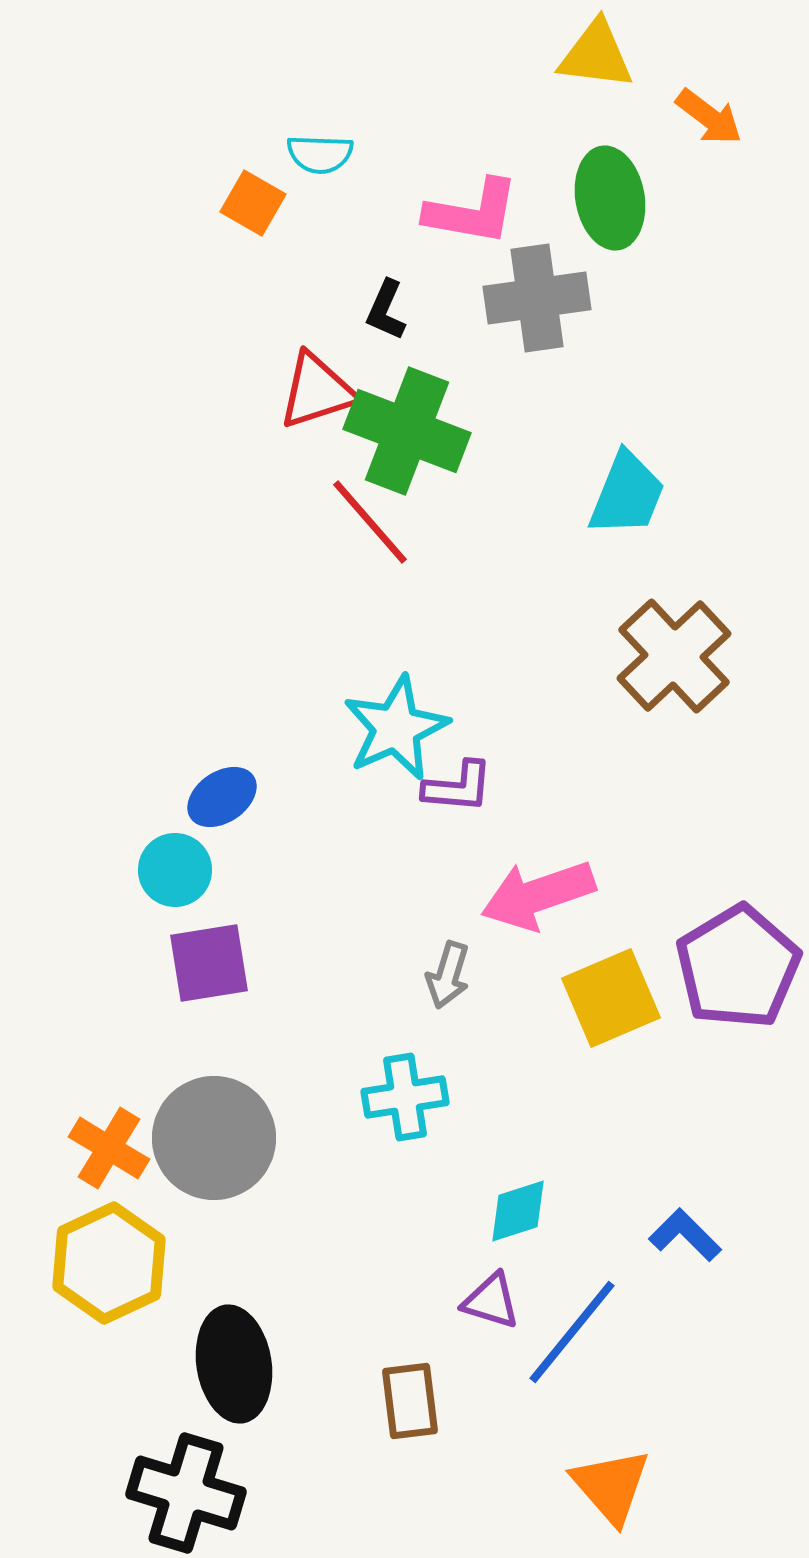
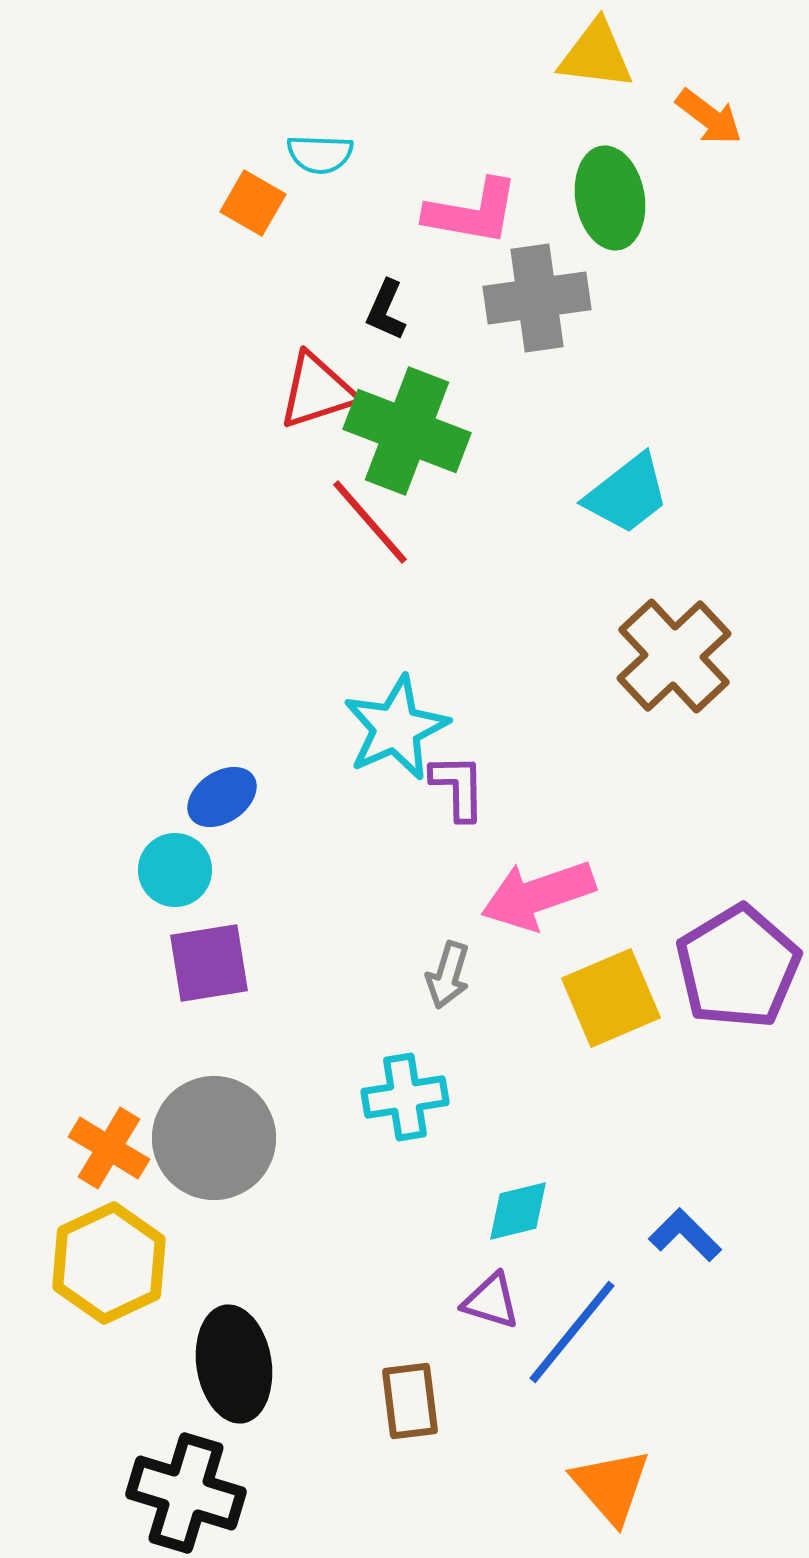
cyan trapezoid: rotated 30 degrees clockwise
purple L-shape: rotated 96 degrees counterclockwise
cyan diamond: rotated 4 degrees clockwise
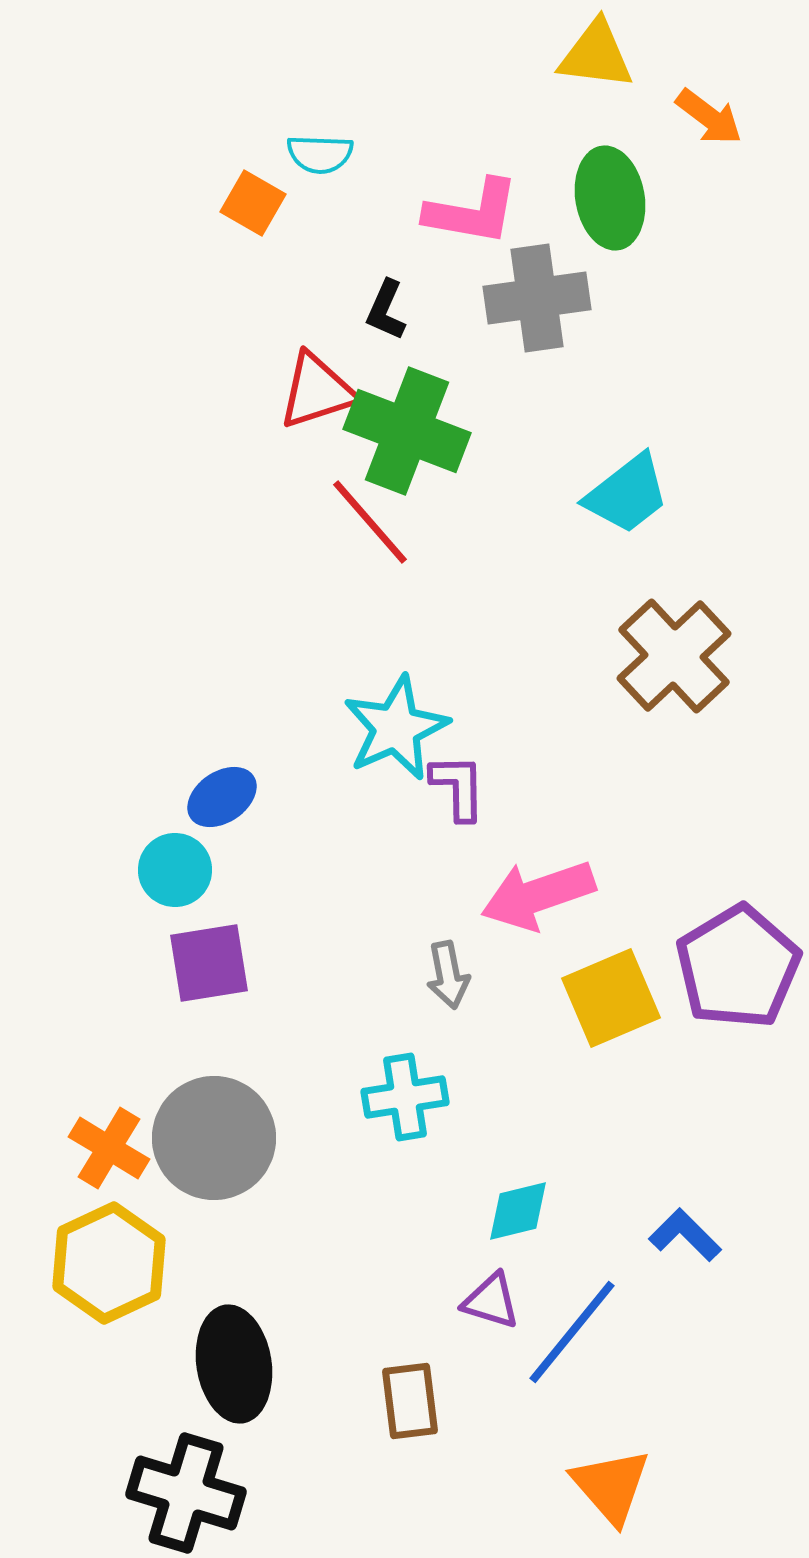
gray arrow: rotated 28 degrees counterclockwise
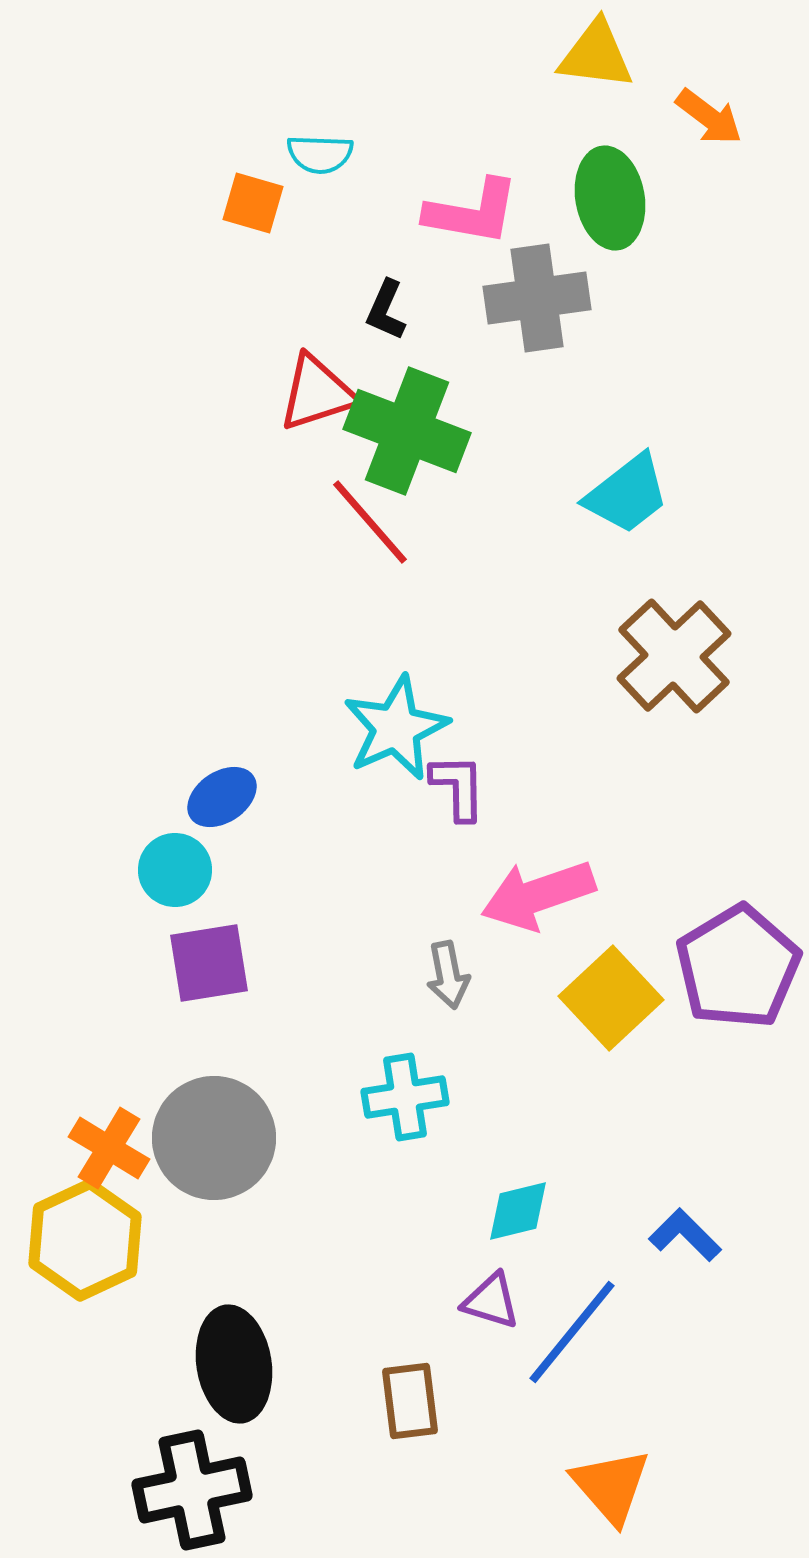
orange square: rotated 14 degrees counterclockwise
red triangle: moved 2 px down
yellow square: rotated 20 degrees counterclockwise
yellow hexagon: moved 24 px left, 23 px up
black cross: moved 6 px right, 3 px up; rotated 29 degrees counterclockwise
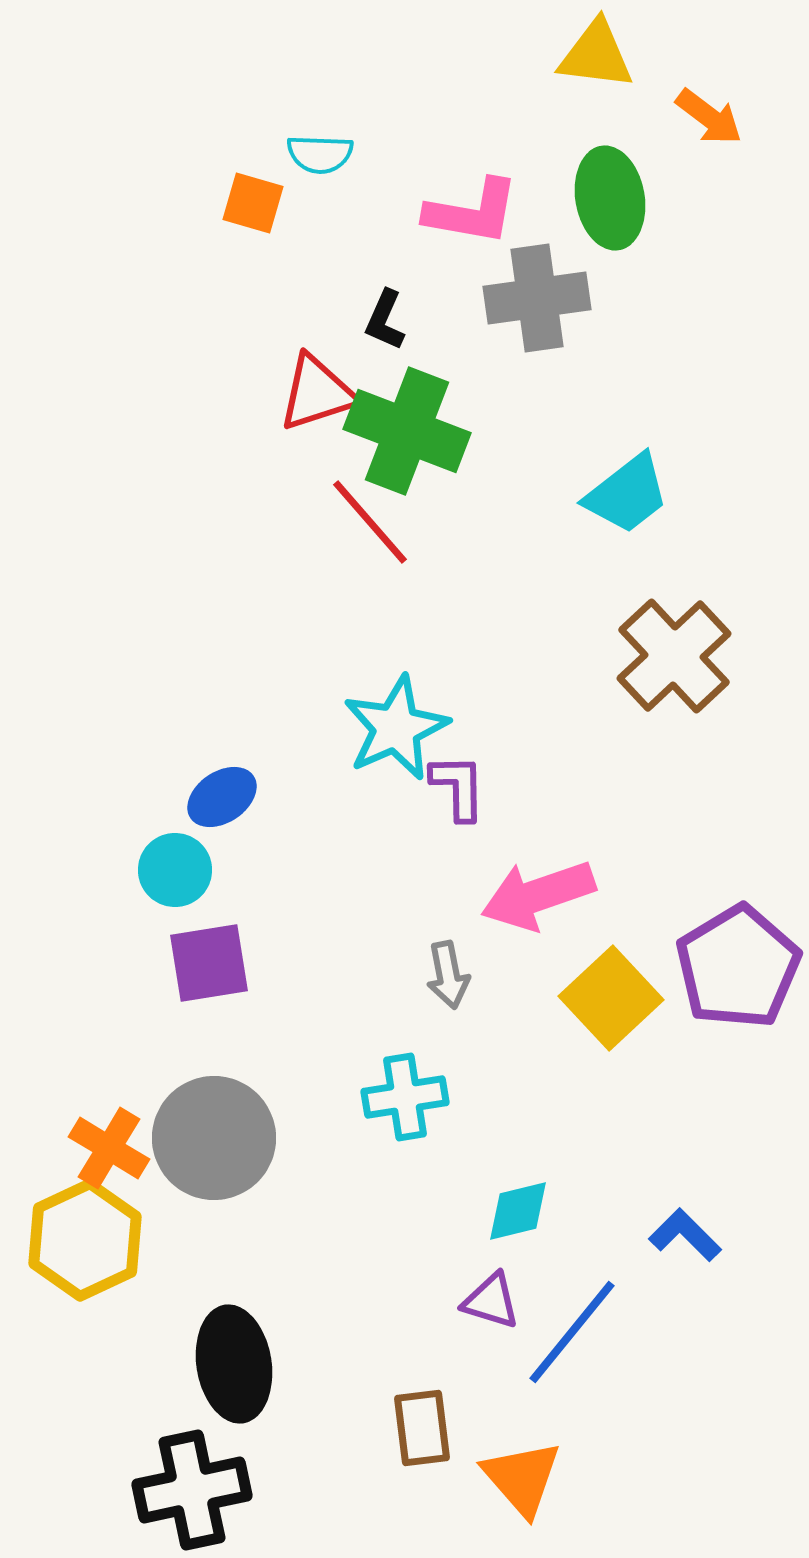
black L-shape: moved 1 px left, 10 px down
brown rectangle: moved 12 px right, 27 px down
orange triangle: moved 89 px left, 8 px up
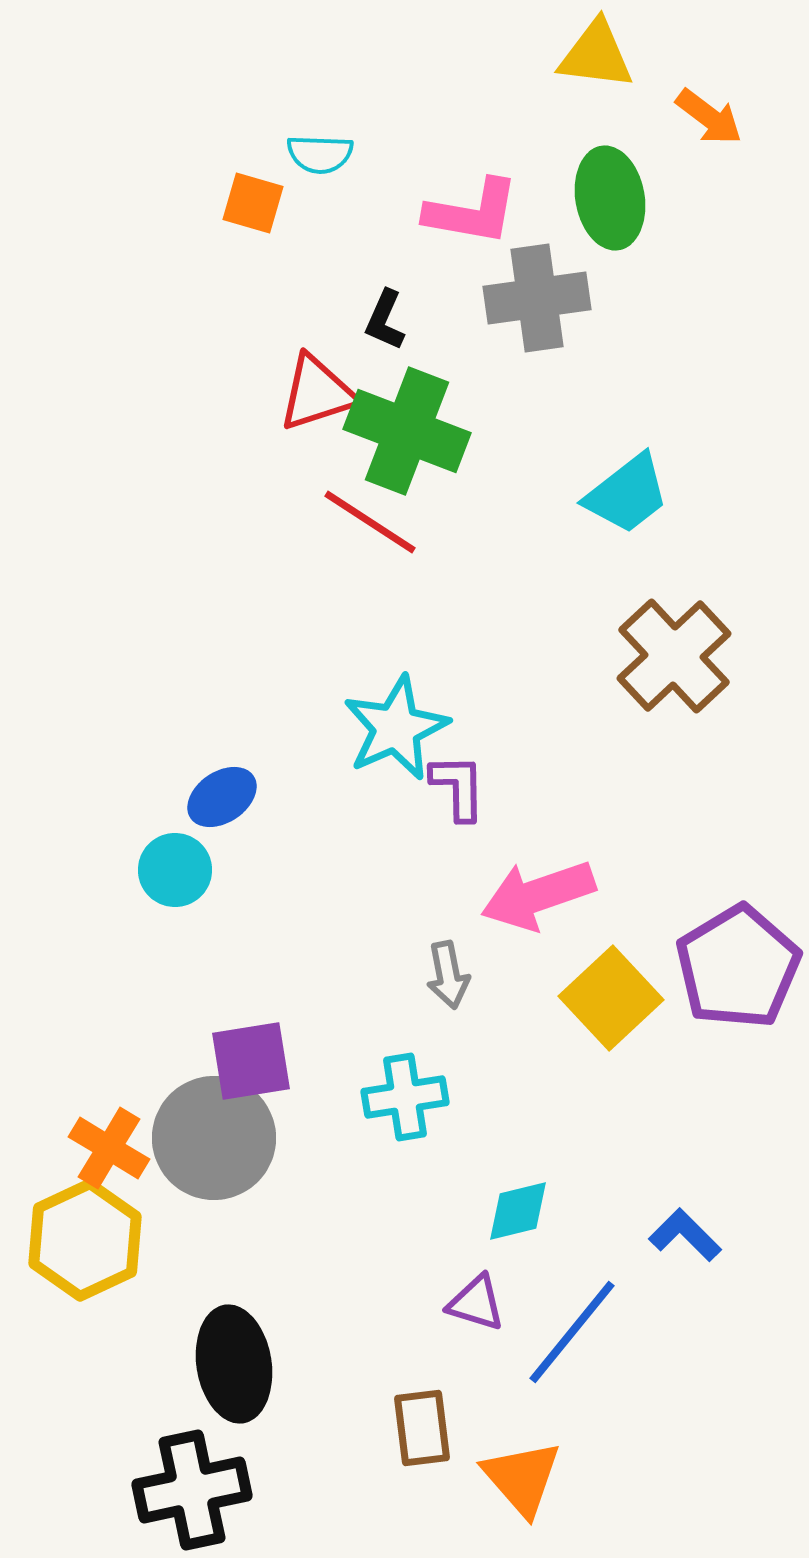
red line: rotated 16 degrees counterclockwise
purple square: moved 42 px right, 98 px down
purple triangle: moved 15 px left, 2 px down
